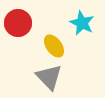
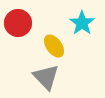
cyan star: rotated 10 degrees clockwise
gray triangle: moved 3 px left
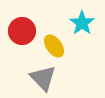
red circle: moved 4 px right, 8 px down
gray triangle: moved 3 px left, 1 px down
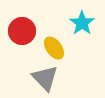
yellow ellipse: moved 2 px down
gray triangle: moved 2 px right
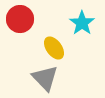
red circle: moved 2 px left, 12 px up
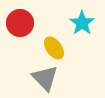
red circle: moved 4 px down
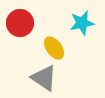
cyan star: rotated 25 degrees clockwise
gray triangle: moved 1 px left; rotated 12 degrees counterclockwise
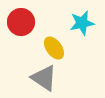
red circle: moved 1 px right, 1 px up
